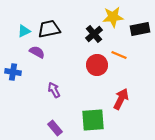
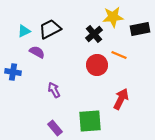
black trapezoid: moved 1 px right; rotated 15 degrees counterclockwise
green square: moved 3 px left, 1 px down
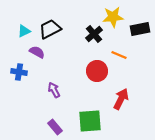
red circle: moved 6 px down
blue cross: moved 6 px right
purple rectangle: moved 1 px up
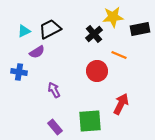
purple semicircle: rotated 119 degrees clockwise
red arrow: moved 5 px down
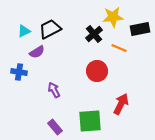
orange line: moved 7 px up
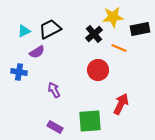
red circle: moved 1 px right, 1 px up
purple rectangle: rotated 21 degrees counterclockwise
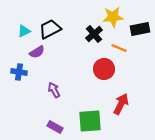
red circle: moved 6 px right, 1 px up
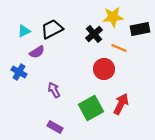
black trapezoid: moved 2 px right
blue cross: rotated 21 degrees clockwise
green square: moved 1 px right, 13 px up; rotated 25 degrees counterclockwise
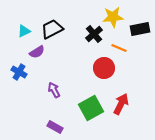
red circle: moved 1 px up
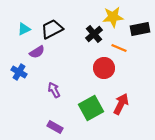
cyan triangle: moved 2 px up
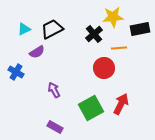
orange line: rotated 28 degrees counterclockwise
blue cross: moved 3 px left
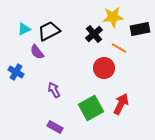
black trapezoid: moved 3 px left, 2 px down
orange line: rotated 35 degrees clockwise
purple semicircle: rotated 84 degrees clockwise
